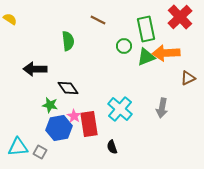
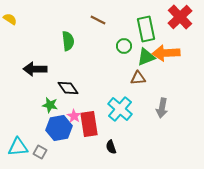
brown triangle: moved 50 px left; rotated 21 degrees clockwise
black semicircle: moved 1 px left
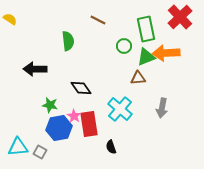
black diamond: moved 13 px right
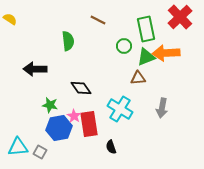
cyan cross: rotated 10 degrees counterclockwise
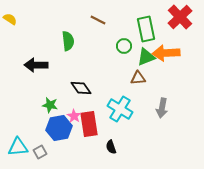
black arrow: moved 1 px right, 4 px up
gray square: rotated 32 degrees clockwise
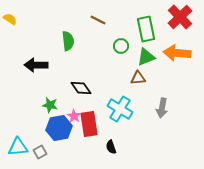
green circle: moved 3 px left
orange arrow: moved 11 px right; rotated 8 degrees clockwise
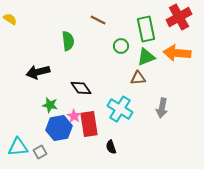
red cross: moved 1 px left; rotated 15 degrees clockwise
black arrow: moved 2 px right, 7 px down; rotated 15 degrees counterclockwise
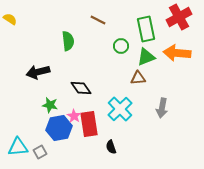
cyan cross: rotated 15 degrees clockwise
